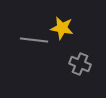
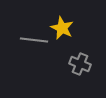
yellow star: rotated 15 degrees clockwise
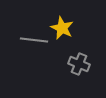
gray cross: moved 1 px left
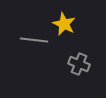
yellow star: moved 2 px right, 4 px up
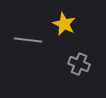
gray line: moved 6 px left
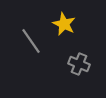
gray line: moved 3 px right, 1 px down; rotated 48 degrees clockwise
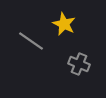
gray line: rotated 20 degrees counterclockwise
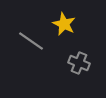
gray cross: moved 1 px up
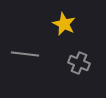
gray line: moved 6 px left, 13 px down; rotated 28 degrees counterclockwise
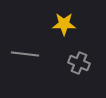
yellow star: rotated 25 degrees counterclockwise
